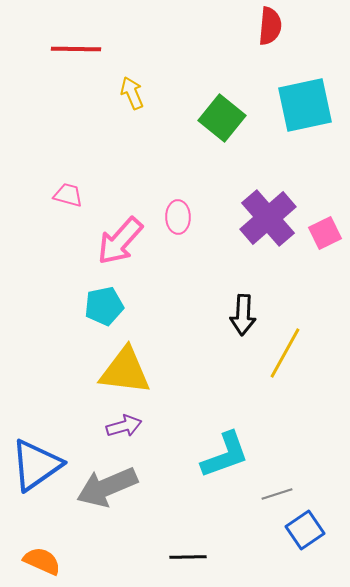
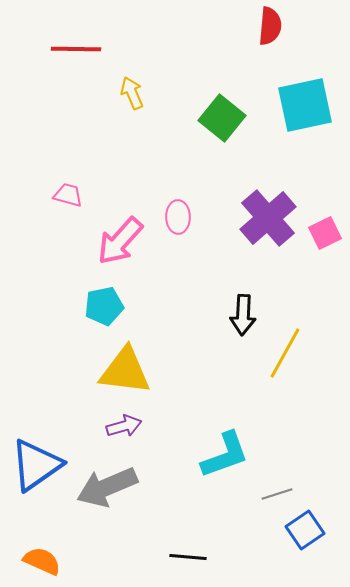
black line: rotated 6 degrees clockwise
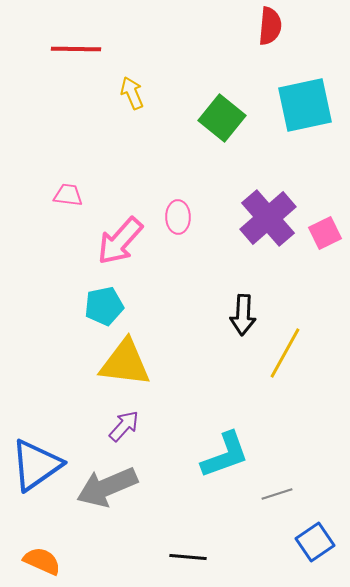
pink trapezoid: rotated 8 degrees counterclockwise
yellow triangle: moved 8 px up
purple arrow: rotated 32 degrees counterclockwise
blue square: moved 10 px right, 12 px down
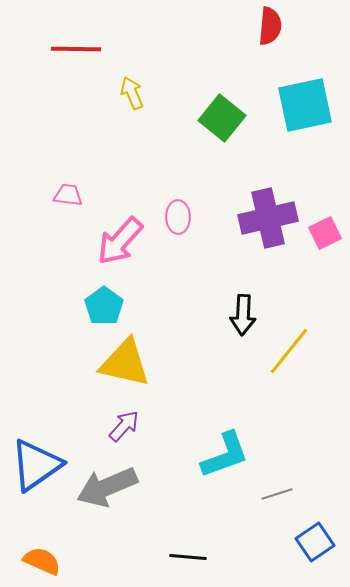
purple cross: rotated 28 degrees clockwise
cyan pentagon: rotated 24 degrees counterclockwise
yellow line: moved 4 px right, 2 px up; rotated 10 degrees clockwise
yellow triangle: rotated 6 degrees clockwise
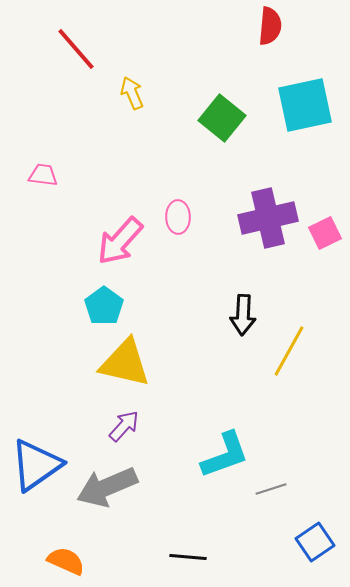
red line: rotated 48 degrees clockwise
pink trapezoid: moved 25 px left, 20 px up
yellow line: rotated 10 degrees counterclockwise
gray line: moved 6 px left, 5 px up
orange semicircle: moved 24 px right
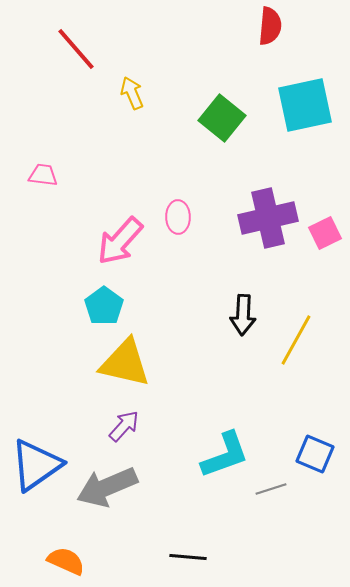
yellow line: moved 7 px right, 11 px up
blue square: moved 88 px up; rotated 33 degrees counterclockwise
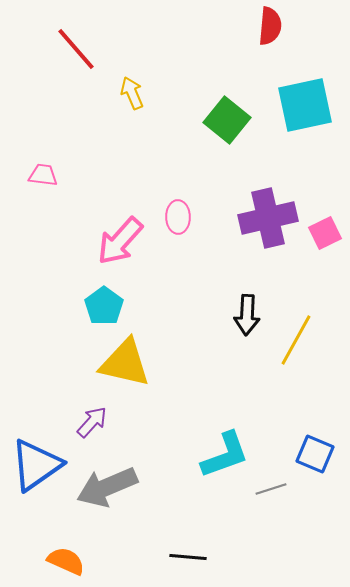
green square: moved 5 px right, 2 px down
black arrow: moved 4 px right
purple arrow: moved 32 px left, 4 px up
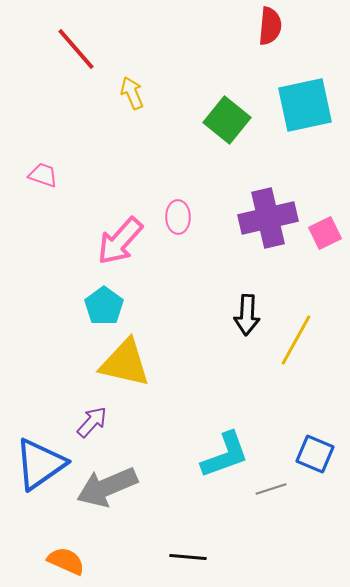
pink trapezoid: rotated 12 degrees clockwise
blue triangle: moved 4 px right, 1 px up
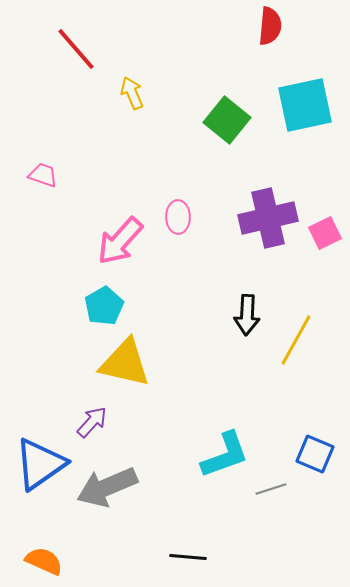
cyan pentagon: rotated 6 degrees clockwise
orange semicircle: moved 22 px left
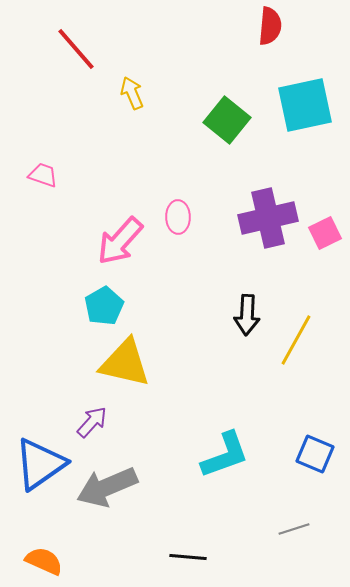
gray line: moved 23 px right, 40 px down
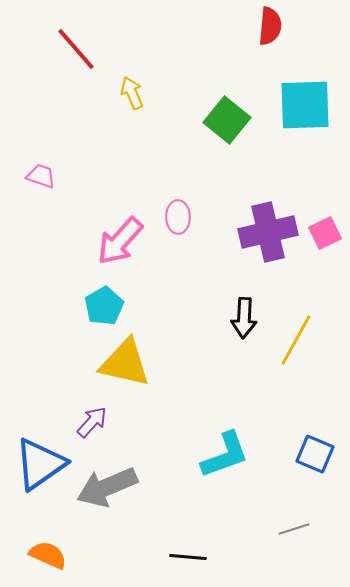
cyan square: rotated 10 degrees clockwise
pink trapezoid: moved 2 px left, 1 px down
purple cross: moved 14 px down
black arrow: moved 3 px left, 3 px down
orange semicircle: moved 4 px right, 6 px up
